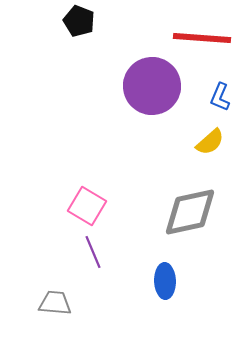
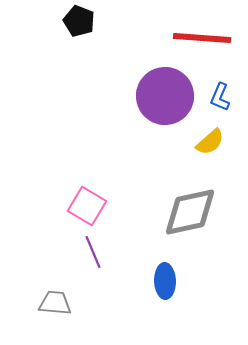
purple circle: moved 13 px right, 10 px down
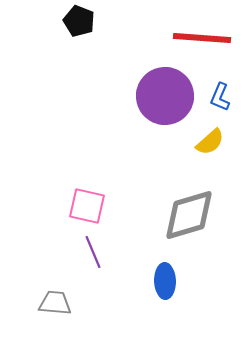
pink square: rotated 18 degrees counterclockwise
gray diamond: moved 1 px left, 3 px down; rotated 4 degrees counterclockwise
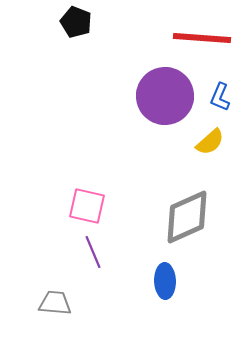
black pentagon: moved 3 px left, 1 px down
gray diamond: moved 2 px left, 2 px down; rotated 8 degrees counterclockwise
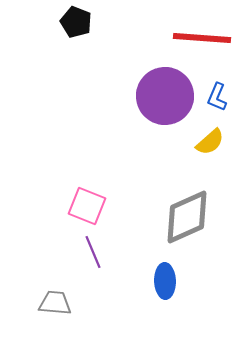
blue L-shape: moved 3 px left
pink square: rotated 9 degrees clockwise
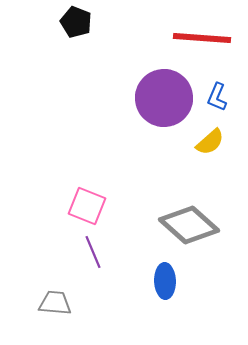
purple circle: moved 1 px left, 2 px down
gray diamond: moved 2 px right, 8 px down; rotated 66 degrees clockwise
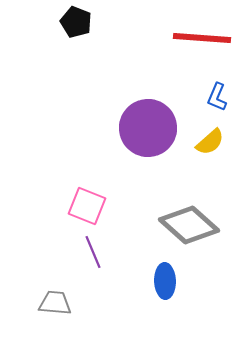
purple circle: moved 16 px left, 30 px down
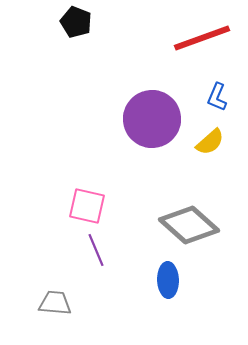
red line: rotated 24 degrees counterclockwise
purple circle: moved 4 px right, 9 px up
pink square: rotated 9 degrees counterclockwise
purple line: moved 3 px right, 2 px up
blue ellipse: moved 3 px right, 1 px up
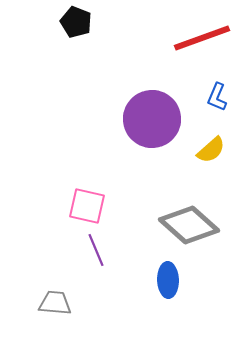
yellow semicircle: moved 1 px right, 8 px down
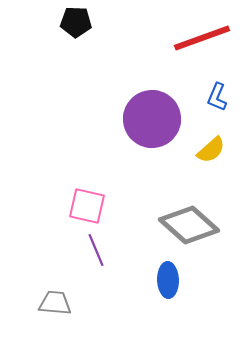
black pentagon: rotated 20 degrees counterclockwise
